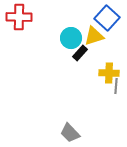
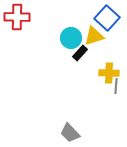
red cross: moved 2 px left
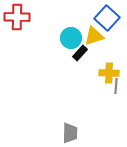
gray trapezoid: rotated 135 degrees counterclockwise
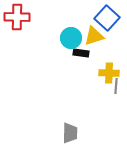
black rectangle: moved 1 px right; rotated 56 degrees clockwise
